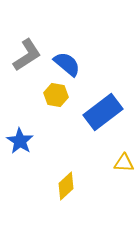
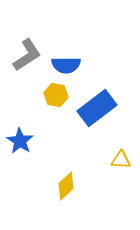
blue semicircle: moved 1 px left, 1 px down; rotated 140 degrees clockwise
blue rectangle: moved 6 px left, 4 px up
yellow triangle: moved 3 px left, 3 px up
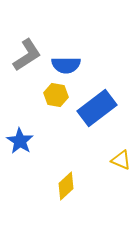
yellow triangle: rotated 20 degrees clockwise
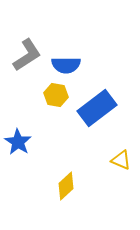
blue star: moved 2 px left, 1 px down
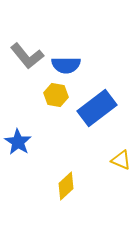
gray L-shape: moved 1 px down; rotated 84 degrees clockwise
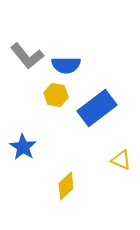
blue star: moved 5 px right, 5 px down
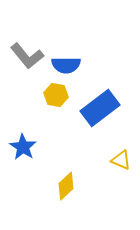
blue rectangle: moved 3 px right
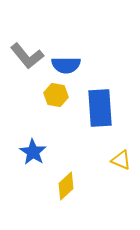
blue rectangle: rotated 57 degrees counterclockwise
blue star: moved 10 px right, 5 px down
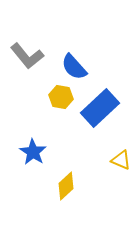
blue semicircle: moved 8 px right, 2 px down; rotated 48 degrees clockwise
yellow hexagon: moved 5 px right, 2 px down
blue rectangle: rotated 51 degrees clockwise
